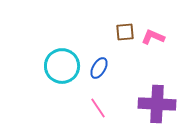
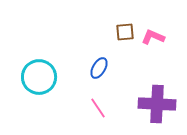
cyan circle: moved 23 px left, 11 px down
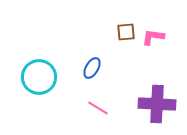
brown square: moved 1 px right
pink L-shape: rotated 15 degrees counterclockwise
blue ellipse: moved 7 px left
pink line: rotated 25 degrees counterclockwise
